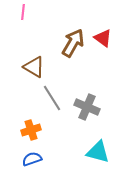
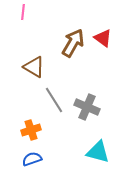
gray line: moved 2 px right, 2 px down
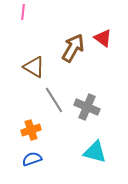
brown arrow: moved 5 px down
cyan triangle: moved 3 px left
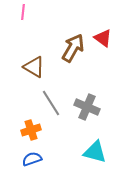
gray line: moved 3 px left, 3 px down
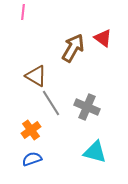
brown triangle: moved 2 px right, 9 px down
orange cross: rotated 18 degrees counterclockwise
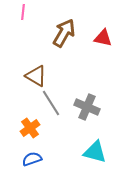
red triangle: rotated 24 degrees counterclockwise
brown arrow: moved 9 px left, 15 px up
orange cross: moved 1 px left, 2 px up
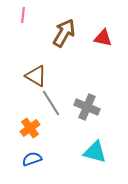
pink line: moved 3 px down
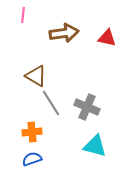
brown arrow: rotated 52 degrees clockwise
red triangle: moved 4 px right
orange cross: moved 2 px right, 4 px down; rotated 30 degrees clockwise
cyan triangle: moved 6 px up
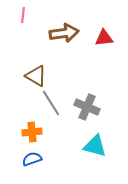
red triangle: moved 3 px left; rotated 18 degrees counterclockwise
